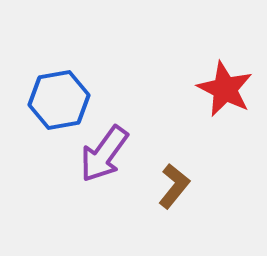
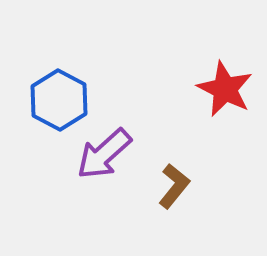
blue hexagon: rotated 22 degrees counterclockwise
purple arrow: rotated 12 degrees clockwise
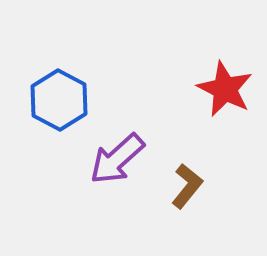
purple arrow: moved 13 px right, 5 px down
brown L-shape: moved 13 px right
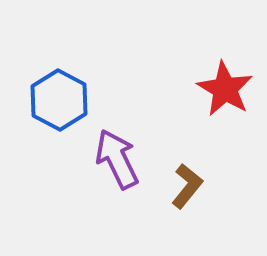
red star: rotated 4 degrees clockwise
purple arrow: rotated 106 degrees clockwise
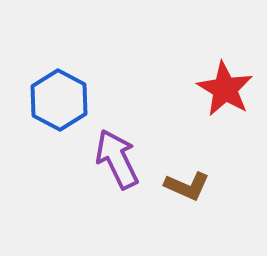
brown L-shape: rotated 75 degrees clockwise
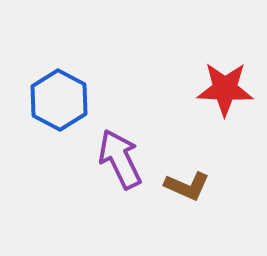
red star: rotated 28 degrees counterclockwise
purple arrow: moved 3 px right
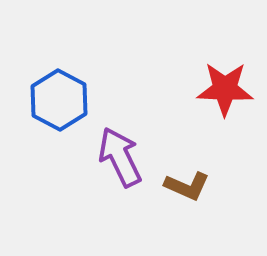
purple arrow: moved 2 px up
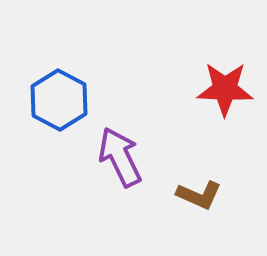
brown L-shape: moved 12 px right, 9 px down
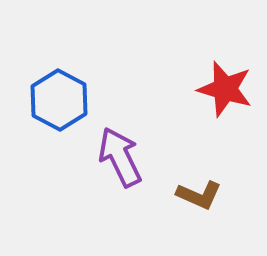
red star: rotated 14 degrees clockwise
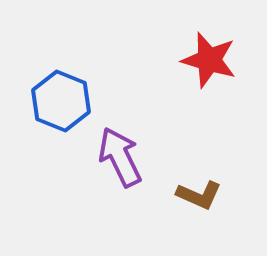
red star: moved 16 px left, 29 px up
blue hexagon: moved 2 px right, 1 px down; rotated 6 degrees counterclockwise
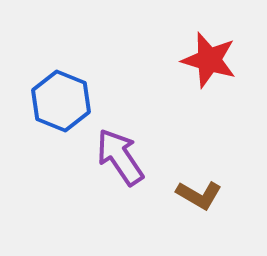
purple arrow: rotated 8 degrees counterclockwise
brown L-shape: rotated 6 degrees clockwise
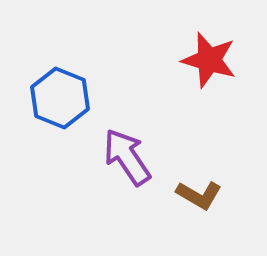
blue hexagon: moved 1 px left, 3 px up
purple arrow: moved 7 px right
